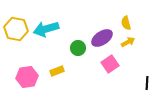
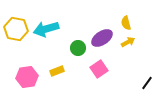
pink square: moved 11 px left, 5 px down
black line: rotated 32 degrees clockwise
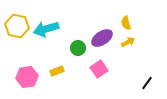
yellow hexagon: moved 1 px right, 3 px up
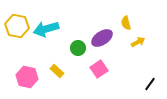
yellow arrow: moved 10 px right
yellow rectangle: rotated 64 degrees clockwise
pink hexagon: rotated 20 degrees clockwise
black line: moved 3 px right, 1 px down
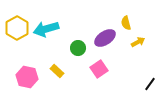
yellow hexagon: moved 2 px down; rotated 20 degrees clockwise
purple ellipse: moved 3 px right
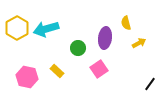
purple ellipse: rotated 50 degrees counterclockwise
yellow arrow: moved 1 px right, 1 px down
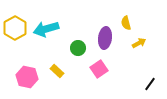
yellow hexagon: moved 2 px left
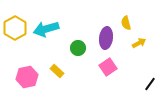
purple ellipse: moved 1 px right
pink square: moved 9 px right, 2 px up
pink hexagon: rotated 25 degrees counterclockwise
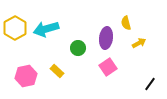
pink hexagon: moved 1 px left, 1 px up
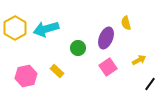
purple ellipse: rotated 15 degrees clockwise
yellow arrow: moved 17 px down
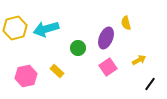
yellow hexagon: rotated 15 degrees clockwise
